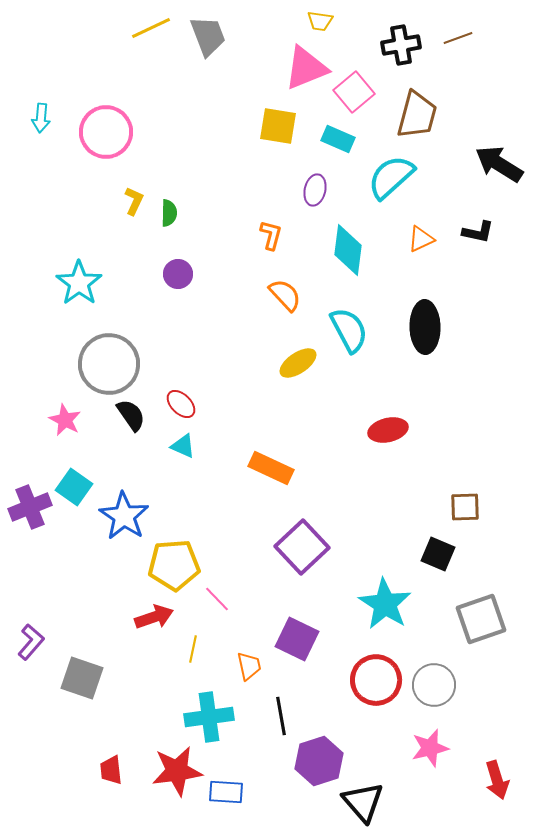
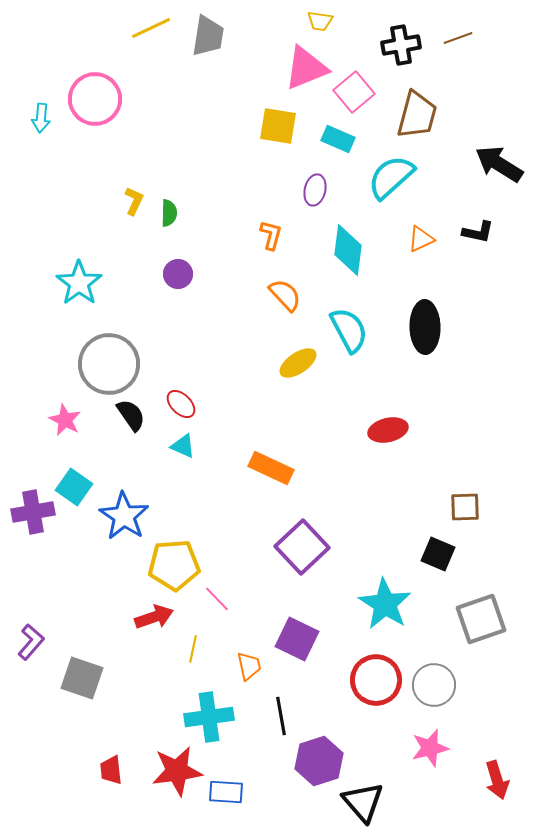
gray trapezoid at (208, 36): rotated 30 degrees clockwise
pink circle at (106, 132): moved 11 px left, 33 px up
purple cross at (30, 507): moved 3 px right, 5 px down; rotated 12 degrees clockwise
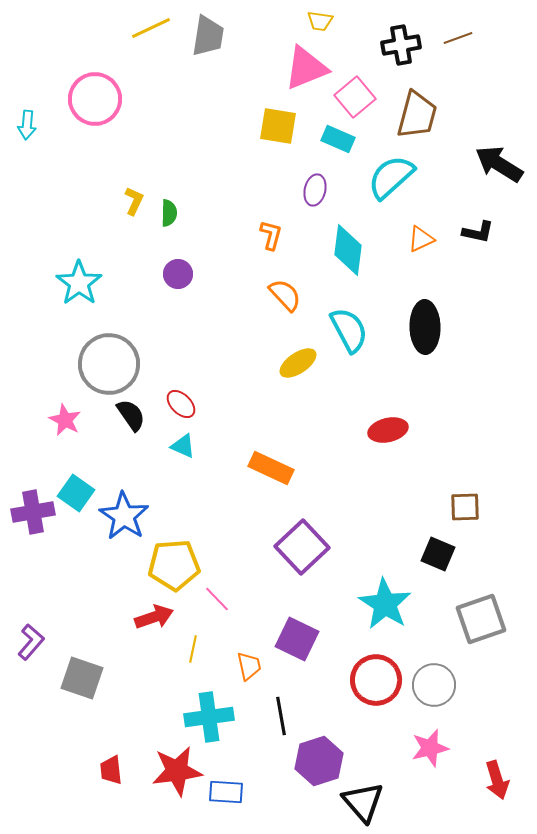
pink square at (354, 92): moved 1 px right, 5 px down
cyan arrow at (41, 118): moved 14 px left, 7 px down
cyan square at (74, 487): moved 2 px right, 6 px down
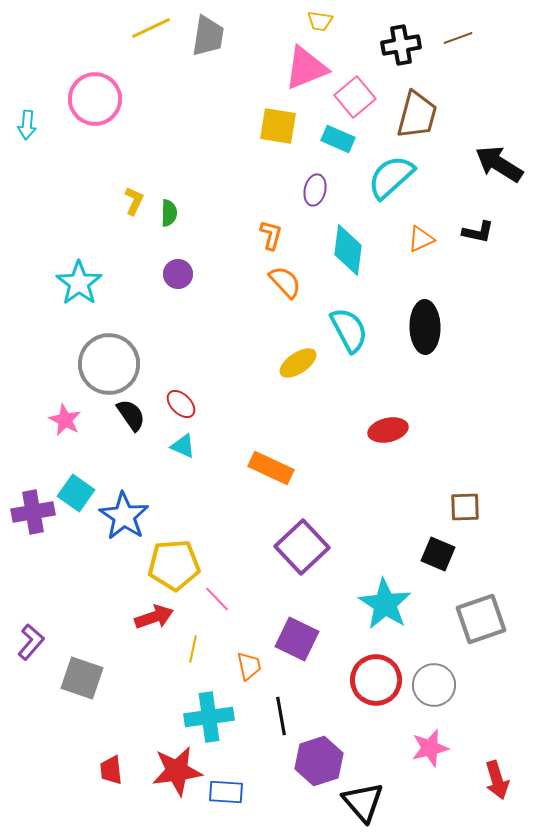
orange semicircle at (285, 295): moved 13 px up
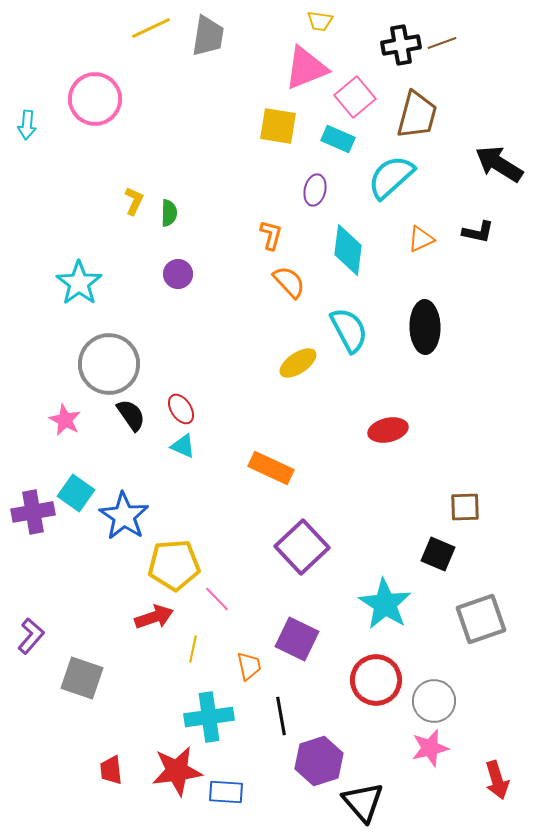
brown line at (458, 38): moved 16 px left, 5 px down
orange semicircle at (285, 282): moved 4 px right
red ellipse at (181, 404): moved 5 px down; rotated 12 degrees clockwise
purple L-shape at (31, 642): moved 6 px up
gray circle at (434, 685): moved 16 px down
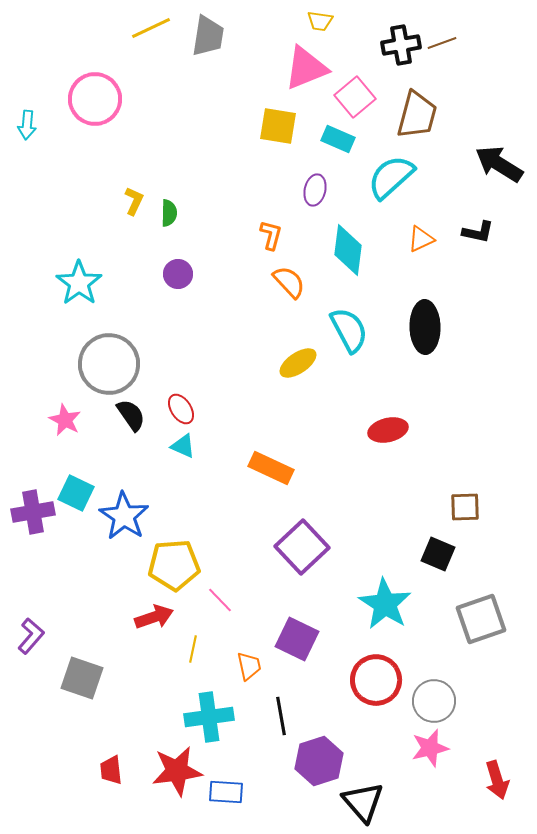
cyan square at (76, 493): rotated 9 degrees counterclockwise
pink line at (217, 599): moved 3 px right, 1 px down
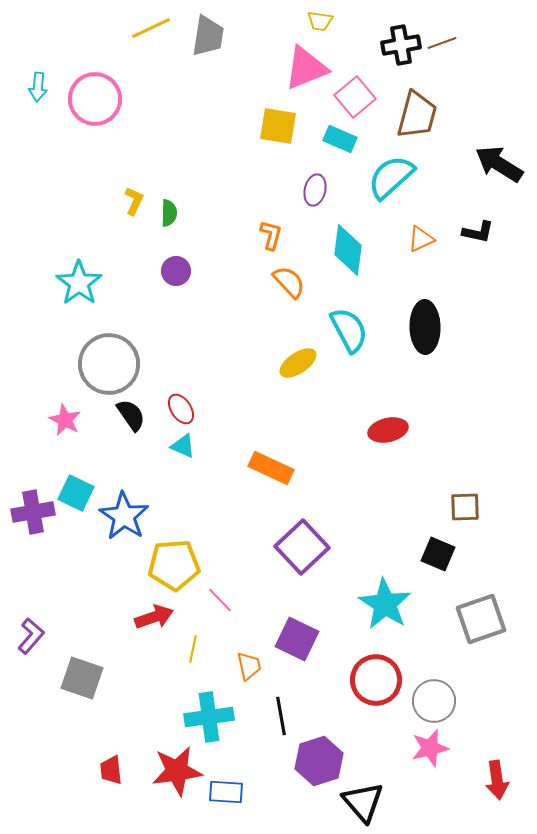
cyan arrow at (27, 125): moved 11 px right, 38 px up
cyan rectangle at (338, 139): moved 2 px right
purple circle at (178, 274): moved 2 px left, 3 px up
red arrow at (497, 780): rotated 9 degrees clockwise
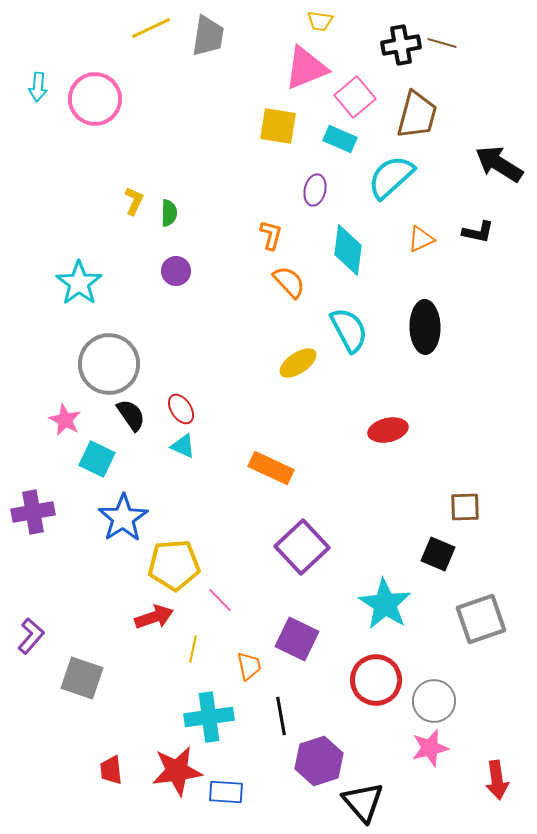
brown line at (442, 43): rotated 36 degrees clockwise
cyan square at (76, 493): moved 21 px right, 34 px up
blue star at (124, 516): moved 1 px left, 2 px down; rotated 6 degrees clockwise
